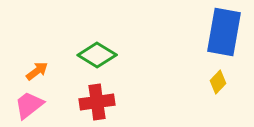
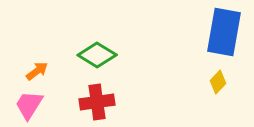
pink trapezoid: rotated 20 degrees counterclockwise
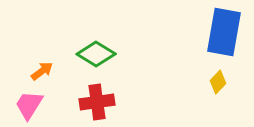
green diamond: moved 1 px left, 1 px up
orange arrow: moved 5 px right
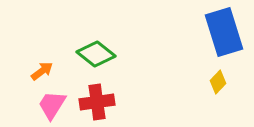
blue rectangle: rotated 27 degrees counterclockwise
green diamond: rotated 6 degrees clockwise
pink trapezoid: moved 23 px right
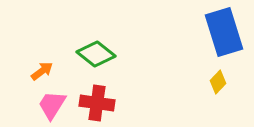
red cross: moved 1 px down; rotated 16 degrees clockwise
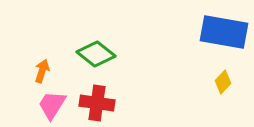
blue rectangle: rotated 63 degrees counterclockwise
orange arrow: rotated 35 degrees counterclockwise
yellow diamond: moved 5 px right
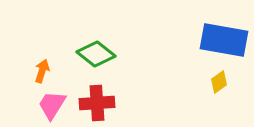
blue rectangle: moved 8 px down
yellow diamond: moved 4 px left; rotated 10 degrees clockwise
red cross: rotated 12 degrees counterclockwise
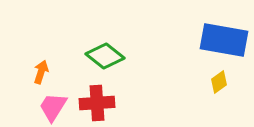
green diamond: moved 9 px right, 2 px down
orange arrow: moved 1 px left, 1 px down
pink trapezoid: moved 1 px right, 2 px down
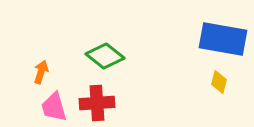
blue rectangle: moved 1 px left, 1 px up
yellow diamond: rotated 40 degrees counterclockwise
pink trapezoid: moved 1 px right; rotated 48 degrees counterclockwise
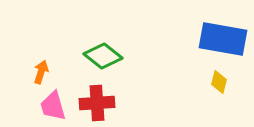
green diamond: moved 2 px left
pink trapezoid: moved 1 px left, 1 px up
